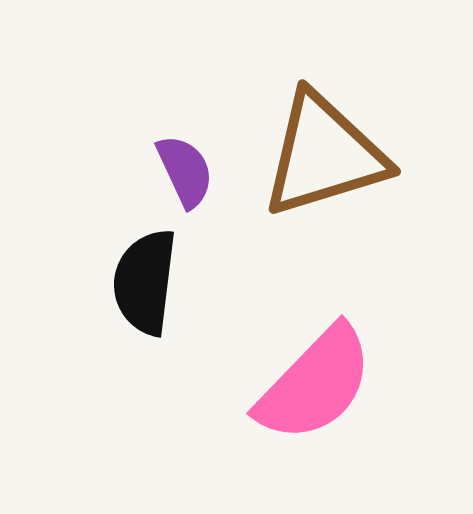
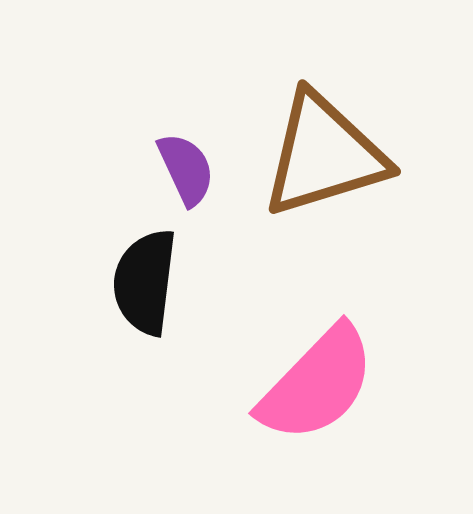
purple semicircle: moved 1 px right, 2 px up
pink semicircle: moved 2 px right
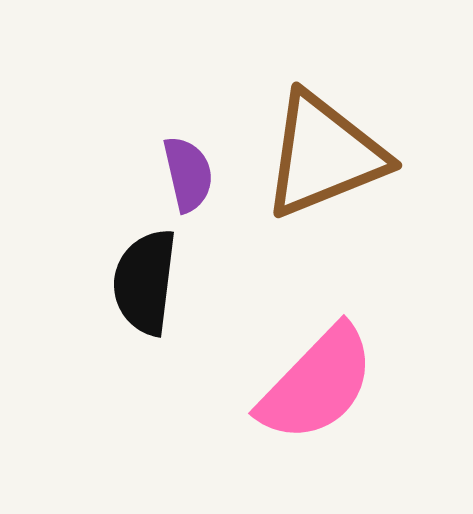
brown triangle: rotated 5 degrees counterclockwise
purple semicircle: moved 2 px right, 5 px down; rotated 12 degrees clockwise
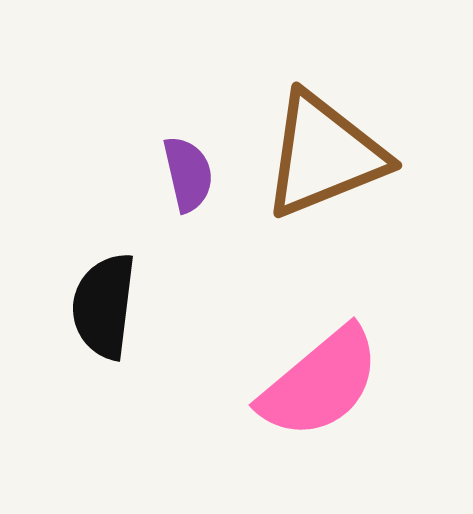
black semicircle: moved 41 px left, 24 px down
pink semicircle: moved 3 px right, 1 px up; rotated 6 degrees clockwise
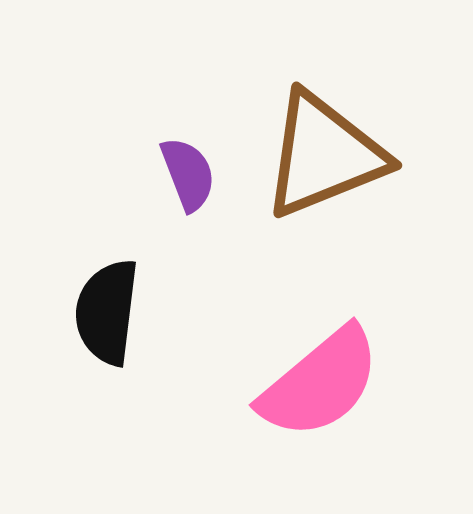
purple semicircle: rotated 8 degrees counterclockwise
black semicircle: moved 3 px right, 6 px down
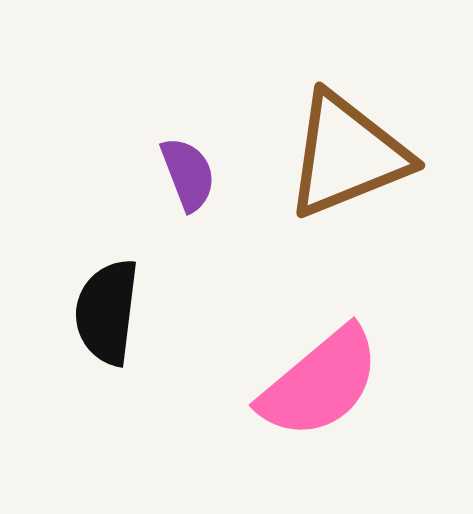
brown triangle: moved 23 px right
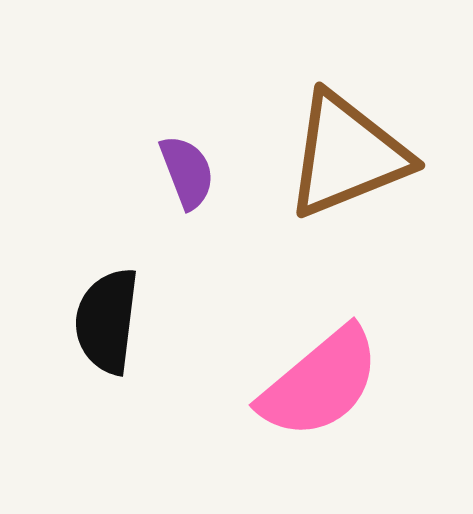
purple semicircle: moved 1 px left, 2 px up
black semicircle: moved 9 px down
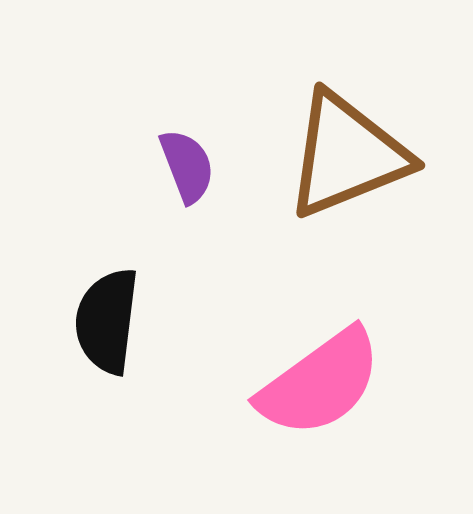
purple semicircle: moved 6 px up
pink semicircle: rotated 4 degrees clockwise
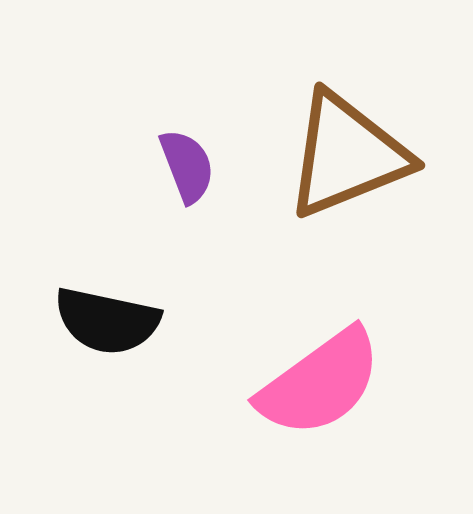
black semicircle: rotated 85 degrees counterclockwise
